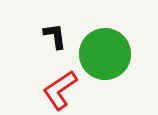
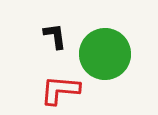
red L-shape: rotated 39 degrees clockwise
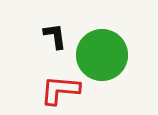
green circle: moved 3 px left, 1 px down
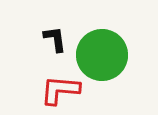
black L-shape: moved 3 px down
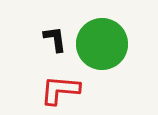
green circle: moved 11 px up
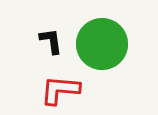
black L-shape: moved 4 px left, 2 px down
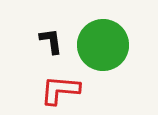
green circle: moved 1 px right, 1 px down
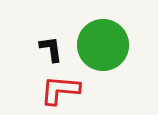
black L-shape: moved 8 px down
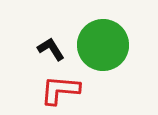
black L-shape: rotated 24 degrees counterclockwise
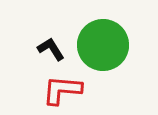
red L-shape: moved 2 px right
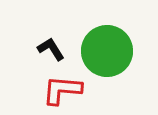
green circle: moved 4 px right, 6 px down
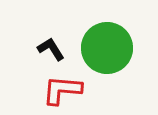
green circle: moved 3 px up
